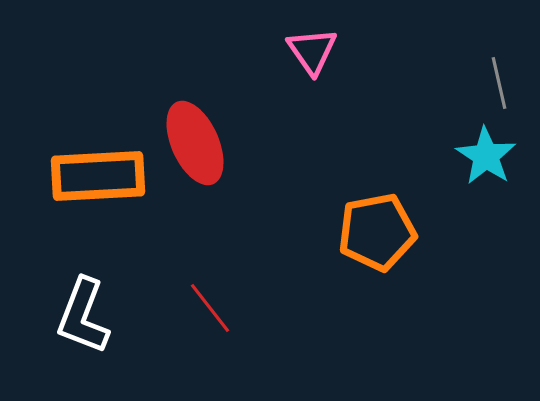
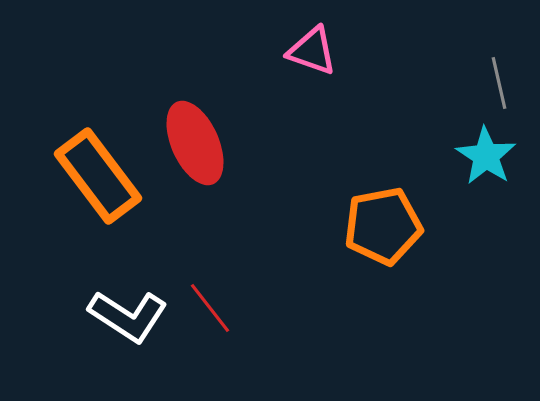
pink triangle: rotated 36 degrees counterclockwise
orange rectangle: rotated 56 degrees clockwise
orange pentagon: moved 6 px right, 6 px up
white L-shape: moved 45 px right; rotated 78 degrees counterclockwise
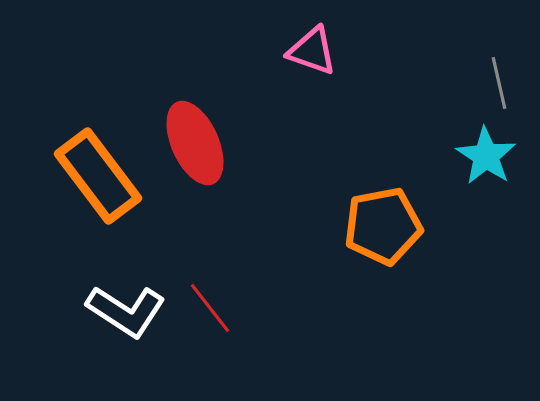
white L-shape: moved 2 px left, 5 px up
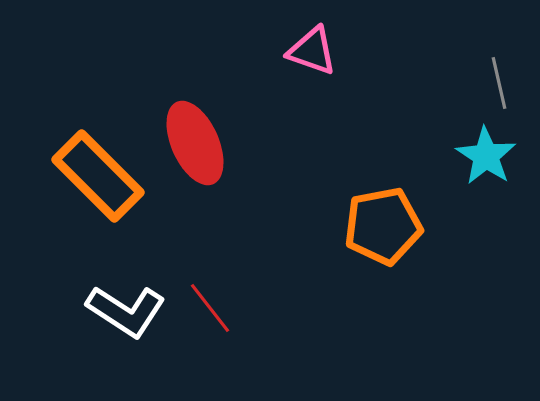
orange rectangle: rotated 8 degrees counterclockwise
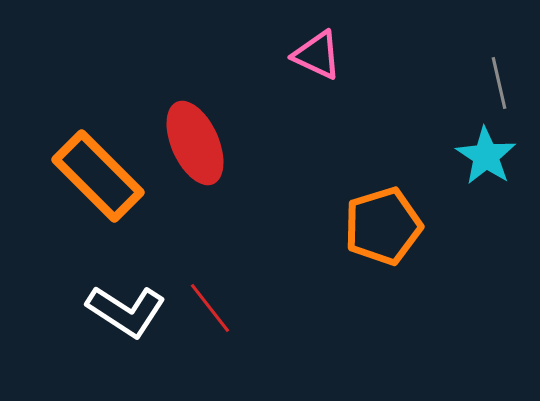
pink triangle: moved 5 px right, 4 px down; rotated 6 degrees clockwise
orange pentagon: rotated 6 degrees counterclockwise
